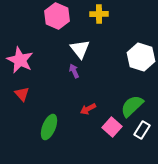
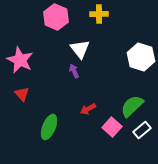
pink hexagon: moved 1 px left, 1 px down
white rectangle: rotated 18 degrees clockwise
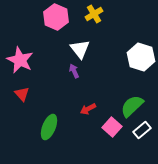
yellow cross: moved 5 px left; rotated 30 degrees counterclockwise
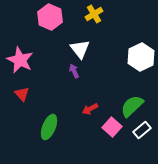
pink hexagon: moved 6 px left
white hexagon: rotated 16 degrees clockwise
red arrow: moved 2 px right
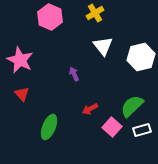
yellow cross: moved 1 px right, 1 px up
white triangle: moved 23 px right, 3 px up
white hexagon: rotated 12 degrees clockwise
purple arrow: moved 3 px down
white rectangle: rotated 24 degrees clockwise
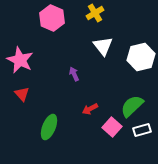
pink hexagon: moved 2 px right, 1 px down
